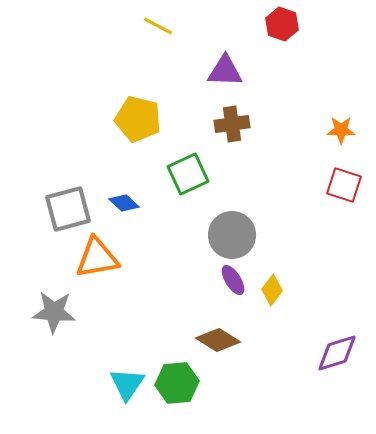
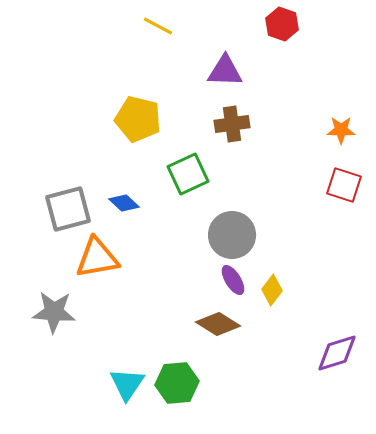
brown diamond: moved 16 px up
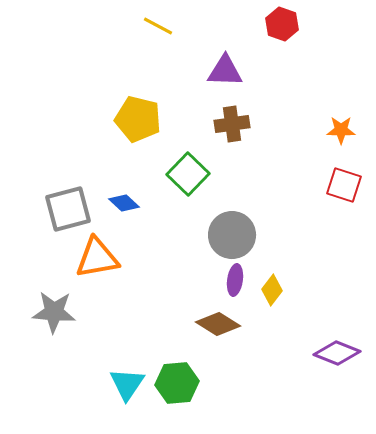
green square: rotated 21 degrees counterclockwise
purple ellipse: moved 2 px right; rotated 40 degrees clockwise
purple diamond: rotated 39 degrees clockwise
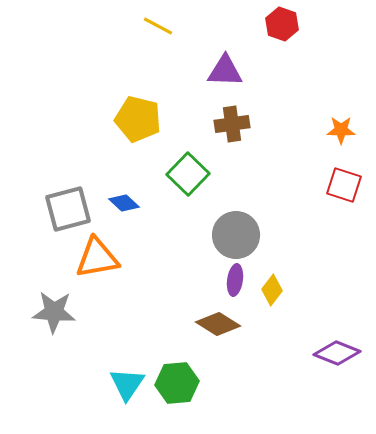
gray circle: moved 4 px right
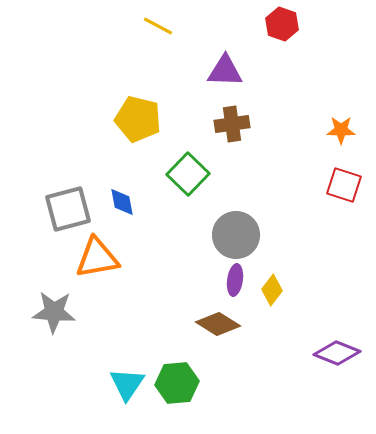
blue diamond: moved 2 px left, 1 px up; rotated 36 degrees clockwise
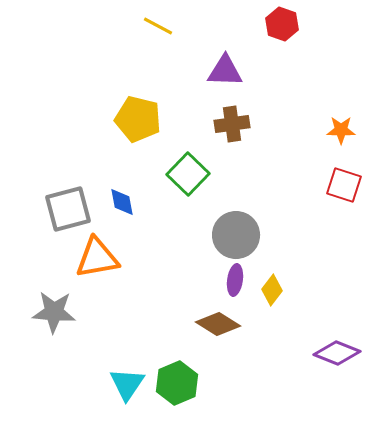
green hexagon: rotated 18 degrees counterclockwise
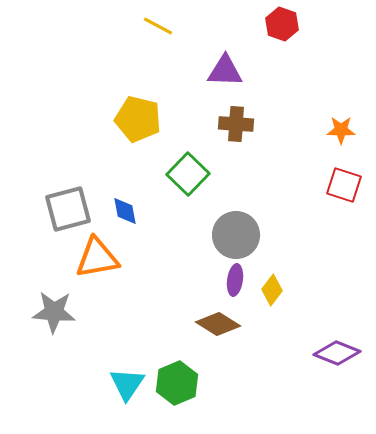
brown cross: moved 4 px right; rotated 12 degrees clockwise
blue diamond: moved 3 px right, 9 px down
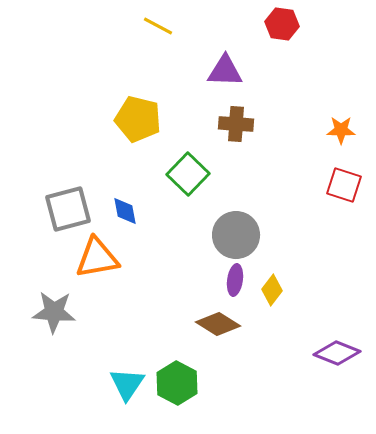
red hexagon: rotated 12 degrees counterclockwise
green hexagon: rotated 9 degrees counterclockwise
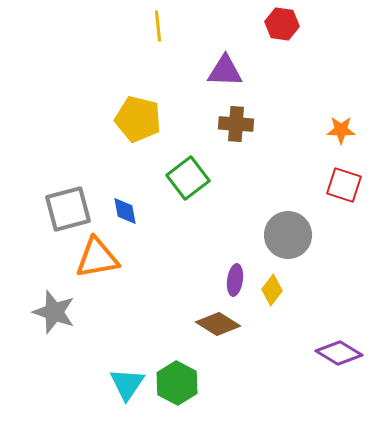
yellow line: rotated 56 degrees clockwise
green square: moved 4 px down; rotated 9 degrees clockwise
gray circle: moved 52 px right
gray star: rotated 15 degrees clockwise
purple diamond: moved 2 px right; rotated 9 degrees clockwise
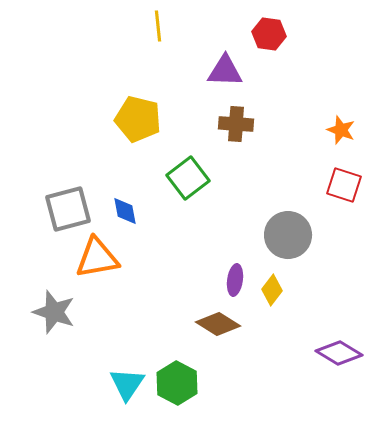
red hexagon: moved 13 px left, 10 px down
orange star: rotated 20 degrees clockwise
